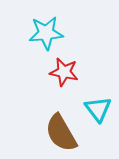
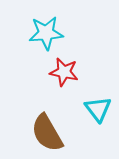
brown semicircle: moved 14 px left
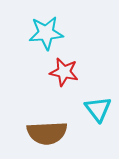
brown semicircle: rotated 63 degrees counterclockwise
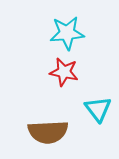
cyan star: moved 21 px right
brown semicircle: moved 1 px right, 1 px up
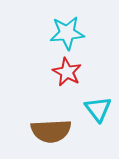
red star: moved 3 px right; rotated 16 degrees clockwise
brown semicircle: moved 3 px right, 1 px up
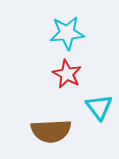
red star: moved 2 px down
cyan triangle: moved 1 px right, 2 px up
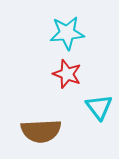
red star: rotated 8 degrees counterclockwise
brown semicircle: moved 10 px left
